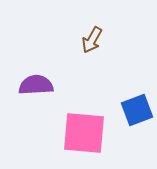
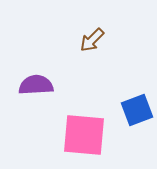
brown arrow: rotated 16 degrees clockwise
pink square: moved 2 px down
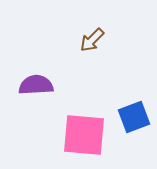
blue square: moved 3 px left, 7 px down
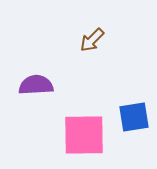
blue square: rotated 12 degrees clockwise
pink square: rotated 6 degrees counterclockwise
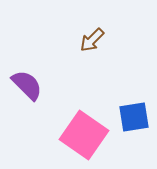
purple semicircle: moved 9 px left; rotated 48 degrees clockwise
pink square: rotated 36 degrees clockwise
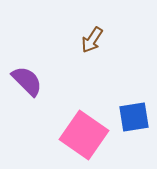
brown arrow: rotated 12 degrees counterclockwise
purple semicircle: moved 4 px up
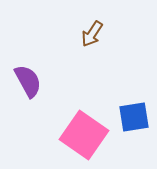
brown arrow: moved 6 px up
purple semicircle: moved 1 px right; rotated 16 degrees clockwise
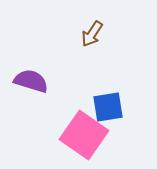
purple semicircle: moved 3 px right; rotated 44 degrees counterclockwise
blue square: moved 26 px left, 10 px up
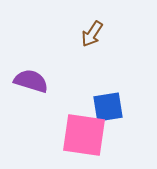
pink square: rotated 27 degrees counterclockwise
